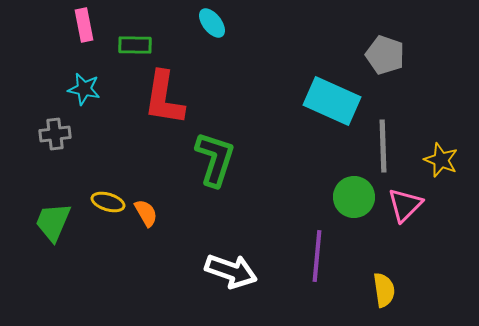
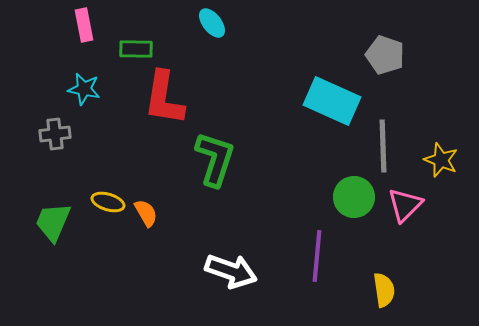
green rectangle: moved 1 px right, 4 px down
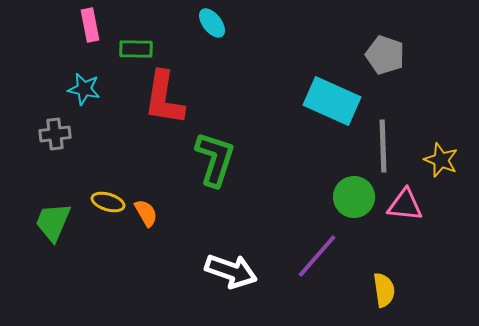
pink rectangle: moved 6 px right
pink triangle: rotated 51 degrees clockwise
purple line: rotated 36 degrees clockwise
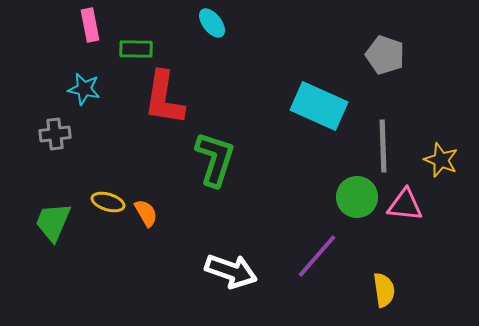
cyan rectangle: moved 13 px left, 5 px down
green circle: moved 3 px right
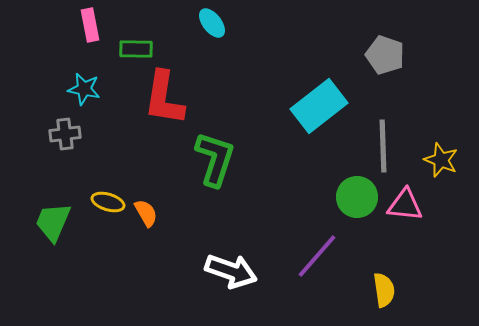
cyan rectangle: rotated 62 degrees counterclockwise
gray cross: moved 10 px right
